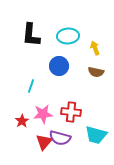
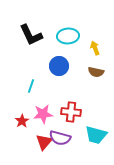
black L-shape: rotated 30 degrees counterclockwise
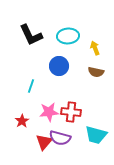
pink star: moved 6 px right, 2 px up
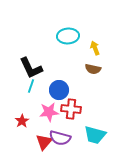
black L-shape: moved 33 px down
blue circle: moved 24 px down
brown semicircle: moved 3 px left, 3 px up
red cross: moved 3 px up
cyan trapezoid: moved 1 px left
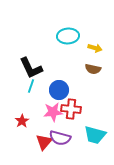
yellow arrow: rotated 128 degrees clockwise
pink star: moved 4 px right
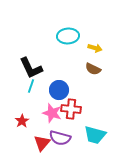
brown semicircle: rotated 14 degrees clockwise
pink star: moved 1 px left, 1 px down; rotated 24 degrees clockwise
red triangle: moved 2 px left, 1 px down
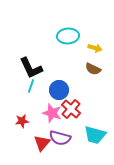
red cross: rotated 36 degrees clockwise
red star: rotated 24 degrees clockwise
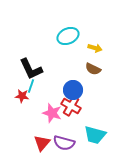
cyan ellipse: rotated 20 degrees counterclockwise
black L-shape: moved 1 px down
blue circle: moved 14 px right
red cross: moved 3 px up; rotated 12 degrees counterclockwise
red star: moved 25 px up; rotated 16 degrees clockwise
purple semicircle: moved 4 px right, 5 px down
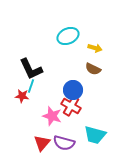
pink star: moved 3 px down
